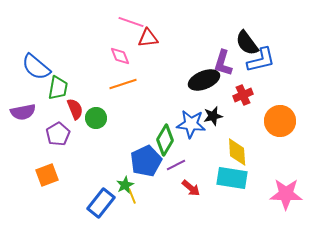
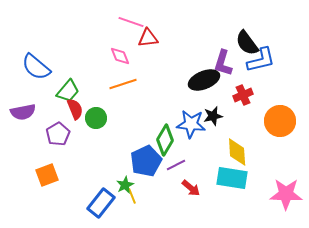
green trapezoid: moved 10 px right, 3 px down; rotated 30 degrees clockwise
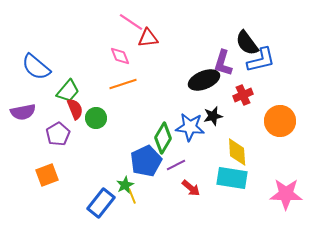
pink line: rotated 15 degrees clockwise
blue star: moved 1 px left, 3 px down
green diamond: moved 2 px left, 2 px up
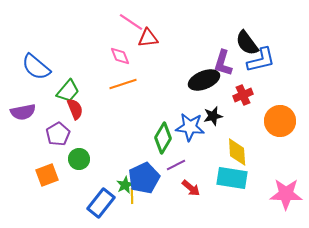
green circle: moved 17 px left, 41 px down
blue pentagon: moved 2 px left, 17 px down
yellow line: rotated 21 degrees clockwise
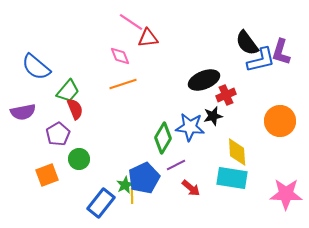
purple L-shape: moved 58 px right, 11 px up
red cross: moved 17 px left
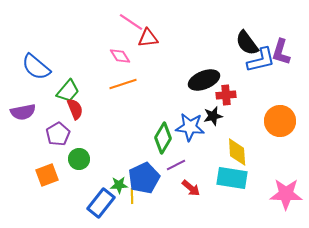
pink diamond: rotated 10 degrees counterclockwise
red cross: rotated 18 degrees clockwise
green star: moved 6 px left; rotated 24 degrees clockwise
